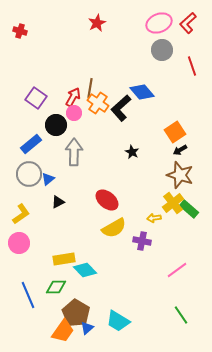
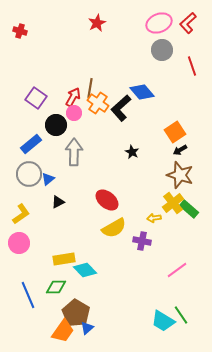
cyan trapezoid at (118, 321): moved 45 px right
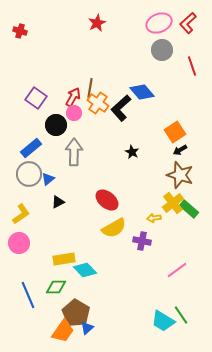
blue rectangle at (31, 144): moved 4 px down
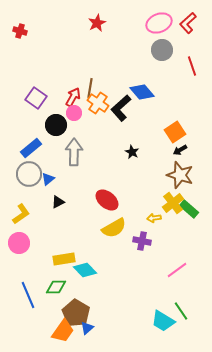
green line at (181, 315): moved 4 px up
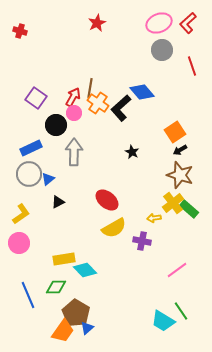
blue rectangle at (31, 148): rotated 15 degrees clockwise
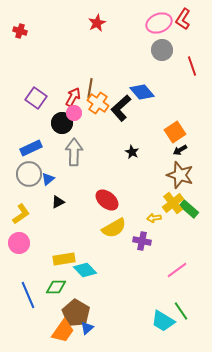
red L-shape at (188, 23): moved 5 px left, 4 px up; rotated 15 degrees counterclockwise
black circle at (56, 125): moved 6 px right, 2 px up
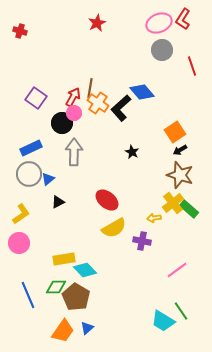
brown pentagon at (76, 313): moved 16 px up
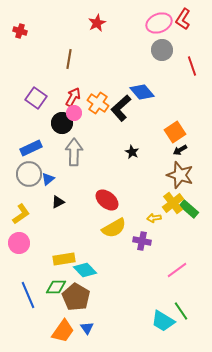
brown line at (90, 88): moved 21 px left, 29 px up
blue triangle at (87, 328): rotated 24 degrees counterclockwise
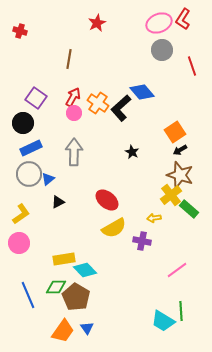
black circle at (62, 123): moved 39 px left
yellow cross at (173, 203): moved 2 px left, 8 px up
green line at (181, 311): rotated 30 degrees clockwise
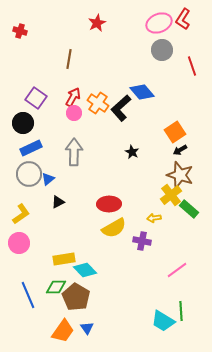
red ellipse at (107, 200): moved 2 px right, 4 px down; rotated 40 degrees counterclockwise
